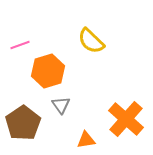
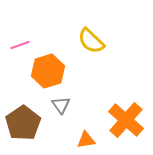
orange cross: moved 1 px down
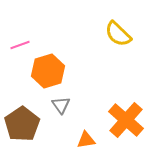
yellow semicircle: moved 27 px right, 7 px up
brown pentagon: moved 1 px left, 1 px down
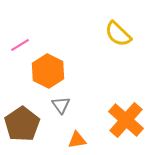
pink line: rotated 12 degrees counterclockwise
orange hexagon: rotated 16 degrees counterclockwise
orange triangle: moved 9 px left
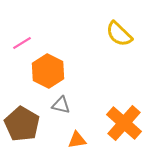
yellow semicircle: moved 1 px right
pink line: moved 2 px right, 2 px up
gray triangle: rotated 42 degrees counterclockwise
orange cross: moved 2 px left, 3 px down
brown pentagon: rotated 8 degrees counterclockwise
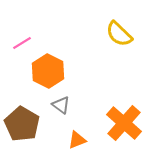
gray triangle: rotated 24 degrees clockwise
orange triangle: rotated 12 degrees counterclockwise
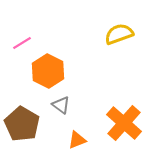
yellow semicircle: rotated 116 degrees clockwise
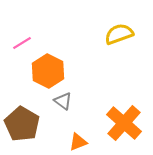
gray triangle: moved 2 px right, 4 px up
orange triangle: moved 1 px right, 2 px down
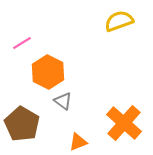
yellow semicircle: moved 13 px up
orange hexagon: moved 1 px down
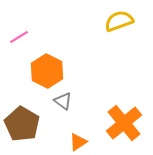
pink line: moved 3 px left, 6 px up
orange hexagon: moved 1 px left, 1 px up
orange cross: rotated 9 degrees clockwise
orange triangle: rotated 12 degrees counterclockwise
